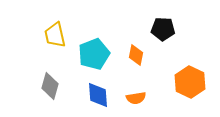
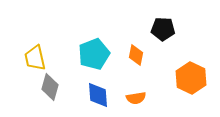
yellow trapezoid: moved 20 px left, 23 px down
orange hexagon: moved 1 px right, 4 px up
gray diamond: moved 1 px down
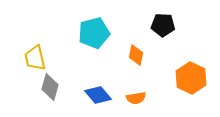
black pentagon: moved 4 px up
cyan pentagon: moved 21 px up; rotated 8 degrees clockwise
blue diamond: rotated 36 degrees counterclockwise
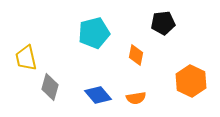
black pentagon: moved 2 px up; rotated 10 degrees counterclockwise
yellow trapezoid: moved 9 px left
orange hexagon: moved 3 px down
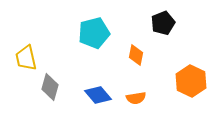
black pentagon: rotated 15 degrees counterclockwise
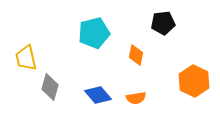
black pentagon: rotated 15 degrees clockwise
orange hexagon: moved 3 px right
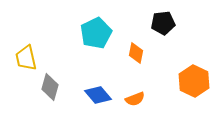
cyan pentagon: moved 2 px right; rotated 12 degrees counterclockwise
orange diamond: moved 2 px up
orange semicircle: moved 1 px left, 1 px down; rotated 12 degrees counterclockwise
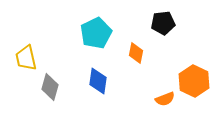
blue diamond: moved 14 px up; rotated 48 degrees clockwise
orange semicircle: moved 30 px right
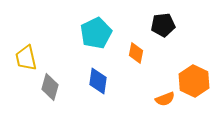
black pentagon: moved 2 px down
